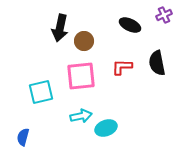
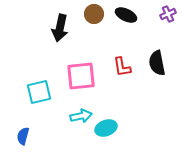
purple cross: moved 4 px right, 1 px up
black ellipse: moved 4 px left, 10 px up
brown circle: moved 10 px right, 27 px up
red L-shape: rotated 100 degrees counterclockwise
cyan square: moved 2 px left
blue semicircle: moved 1 px up
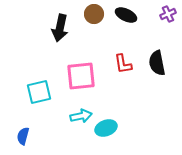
red L-shape: moved 1 px right, 3 px up
